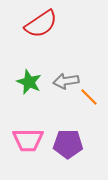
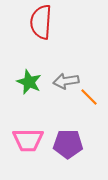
red semicircle: moved 2 px up; rotated 128 degrees clockwise
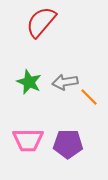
red semicircle: rotated 36 degrees clockwise
gray arrow: moved 1 px left, 1 px down
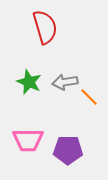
red semicircle: moved 4 px right, 5 px down; rotated 124 degrees clockwise
purple pentagon: moved 6 px down
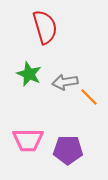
green star: moved 8 px up
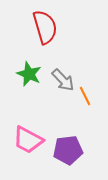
gray arrow: moved 2 px left, 2 px up; rotated 125 degrees counterclockwise
orange line: moved 4 px left, 1 px up; rotated 18 degrees clockwise
pink trapezoid: rotated 28 degrees clockwise
purple pentagon: rotated 8 degrees counterclockwise
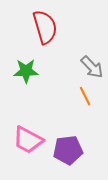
green star: moved 3 px left, 3 px up; rotated 25 degrees counterclockwise
gray arrow: moved 29 px right, 13 px up
